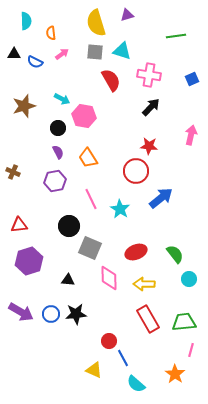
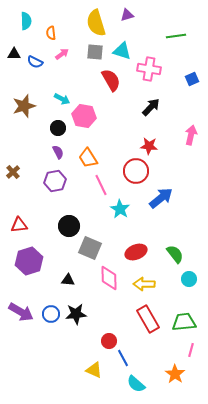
pink cross at (149, 75): moved 6 px up
brown cross at (13, 172): rotated 24 degrees clockwise
pink line at (91, 199): moved 10 px right, 14 px up
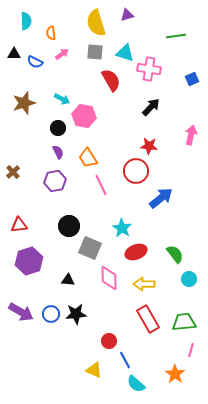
cyan triangle at (122, 51): moved 3 px right, 2 px down
brown star at (24, 106): moved 3 px up
cyan star at (120, 209): moved 2 px right, 19 px down
blue line at (123, 358): moved 2 px right, 2 px down
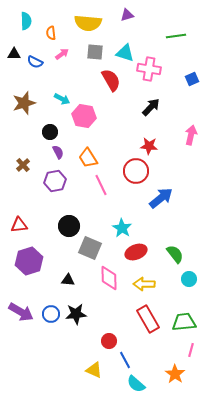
yellow semicircle at (96, 23): moved 8 px left; rotated 68 degrees counterclockwise
black circle at (58, 128): moved 8 px left, 4 px down
brown cross at (13, 172): moved 10 px right, 7 px up
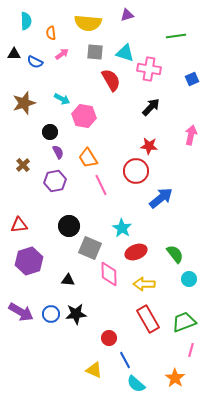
pink diamond at (109, 278): moved 4 px up
green trapezoid at (184, 322): rotated 15 degrees counterclockwise
red circle at (109, 341): moved 3 px up
orange star at (175, 374): moved 4 px down
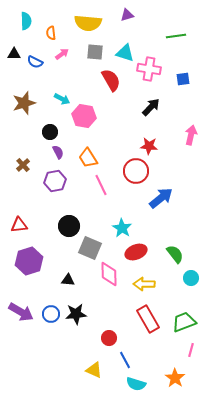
blue square at (192, 79): moved 9 px left; rotated 16 degrees clockwise
cyan circle at (189, 279): moved 2 px right, 1 px up
cyan semicircle at (136, 384): rotated 24 degrees counterclockwise
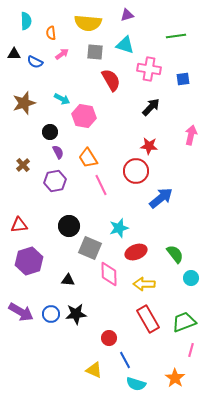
cyan triangle at (125, 53): moved 8 px up
cyan star at (122, 228): moved 3 px left; rotated 24 degrees clockwise
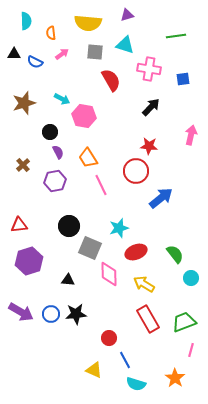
yellow arrow at (144, 284): rotated 30 degrees clockwise
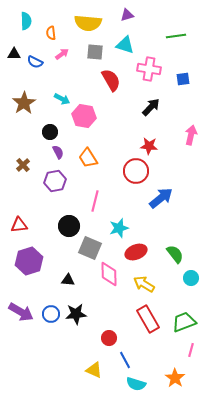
brown star at (24, 103): rotated 15 degrees counterclockwise
pink line at (101, 185): moved 6 px left, 16 px down; rotated 40 degrees clockwise
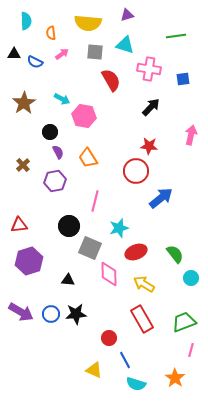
red rectangle at (148, 319): moved 6 px left
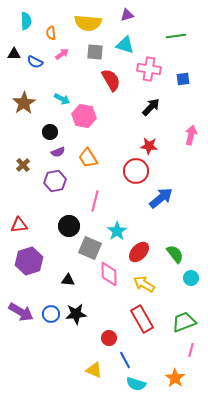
purple semicircle at (58, 152): rotated 96 degrees clockwise
cyan star at (119, 228): moved 2 px left, 3 px down; rotated 18 degrees counterclockwise
red ellipse at (136, 252): moved 3 px right; rotated 25 degrees counterclockwise
